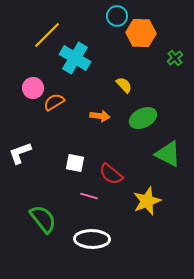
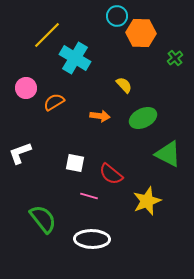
pink circle: moved 7 px left
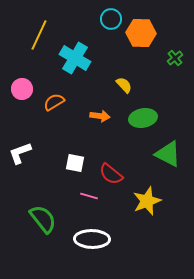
cyan circle: moved 6 px left, 3 px down
yellow line: moved 8 px left; rotated 20 degrees counterclockwise
pink circle: moved 4 px left, 1 px down
green ellipse: rotated 16 degrees clockwise
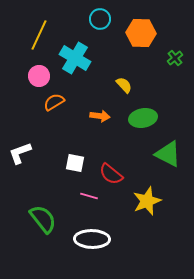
cyan circle: moved 11 px left
pink circle: moved 17 px right, 13 px up
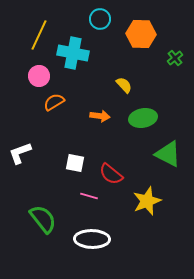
orange hexagon: moved 1 px down
cyan cross: moved 2 px left, 5 px up; rotated 20 degrees counterclockwise
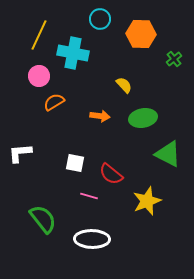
green cross: moved 1 px left, 1 px down
white L-shape: rotated 15 degrees clockwise
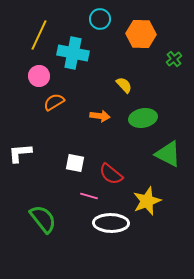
white ellipse: moved 19 px right, 16 px up
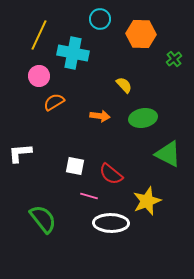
white square: moved 3 px down
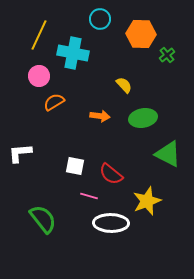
green cross: moved 7 px left, 4 px up
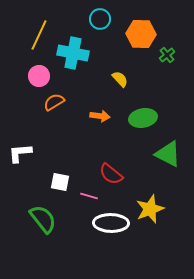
yellow semicircle: moved 4 px left, 6 px up
white square: moved 15 px left, 16 px down
yellow star: moved 3 px right, 8 px down
